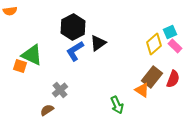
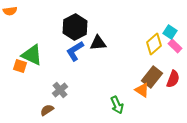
black hexagon: moved 2 px right
cyan square: rotated 32 degrees counterclockwise
black triangle: rotated 30 degrees clockwise
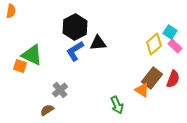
orange semicircle: moved 1 px right; rotated 72 degrees counterclockwise
brown rectangle: moved 1 px down
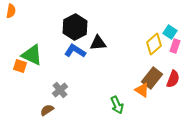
pink rectangle: rotated 64 degrees clockwise
blue L-shape: rotated 65 degrees clockwise
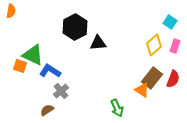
cyan square: moved 10 px up
yellow diamond: moved 1 px down
blue L-shape: moved 25 px left, 20 px down
green triangle: moved 1 px right
gray cross: moved 1 px right, 1 px down
green arrow: moved 3 px down
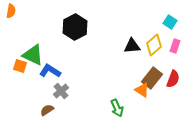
black triangle: moved 34 px right, 3 px down
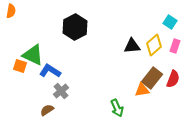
orange triangle: rotated 42 degrees counterclockwise
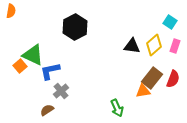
black triangle: rotated 12 degrees clockwise
orange square: rotated 32 degrees clockwise
blue L-shape: rotated 45 degrees counterclockwise
orange triangle: moved 1 px right, 1 px down
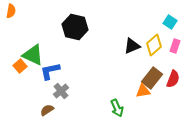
black hexagon: rotated 20 degrees counterclockwise
black triangle: rotated 30 degrees counterclockwise
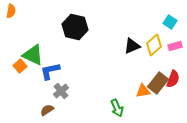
pink rectangle: rotated 56 degrees clockwise
brown rectangle: moved 6 px right, 5 px down
